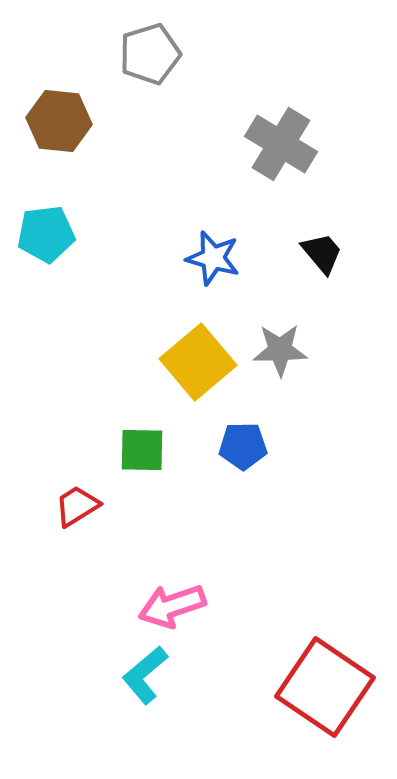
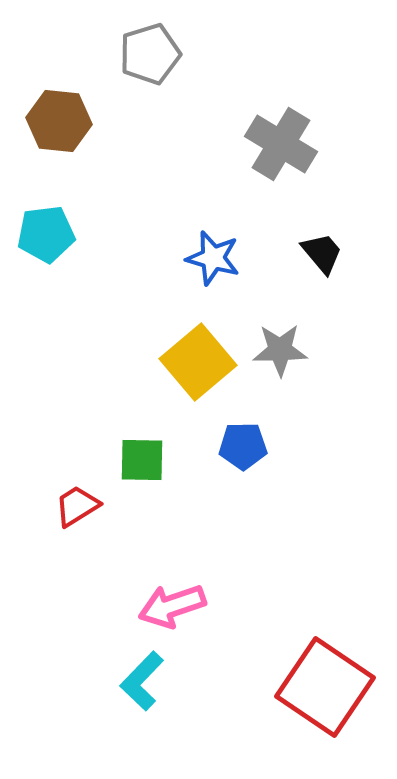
green square: moved 10 px down
cyan L-shape: moved 3 px left, 6 px down; rotated 6 degrees counterclockwise
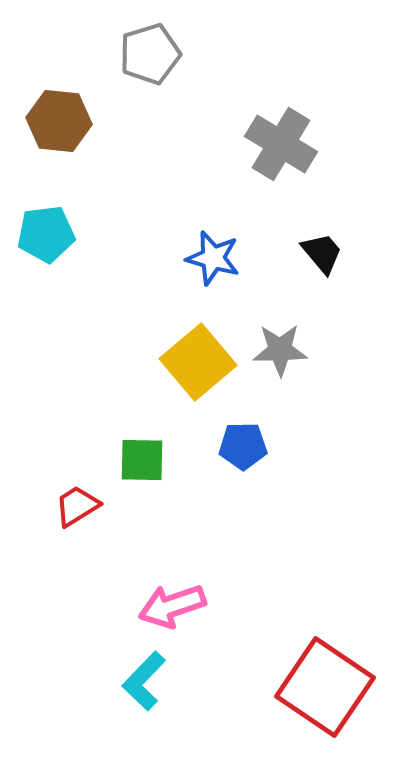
cyan L-shape: moved 2 px right
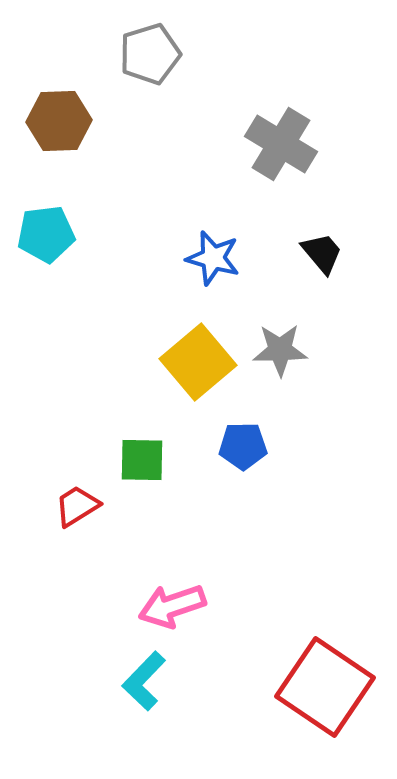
brown hexagon: rotated 8 degrees counterclockwise
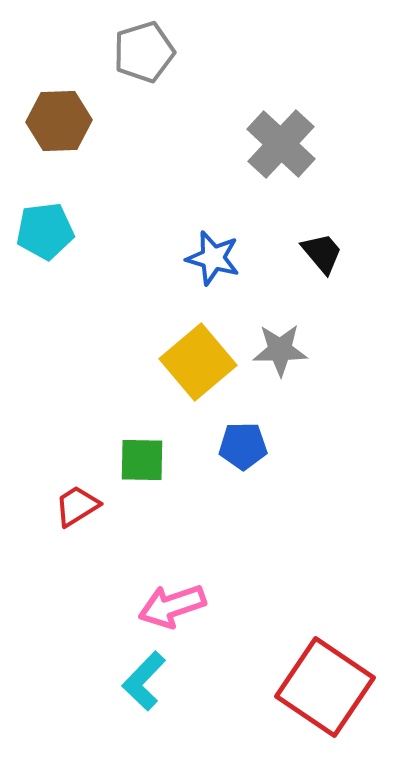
gray pentagon: moved 6 px left, 2 px up
gray cross: rotated 12 degrees clockwise
cyan pentagon: moved 1 px left, 3 px up
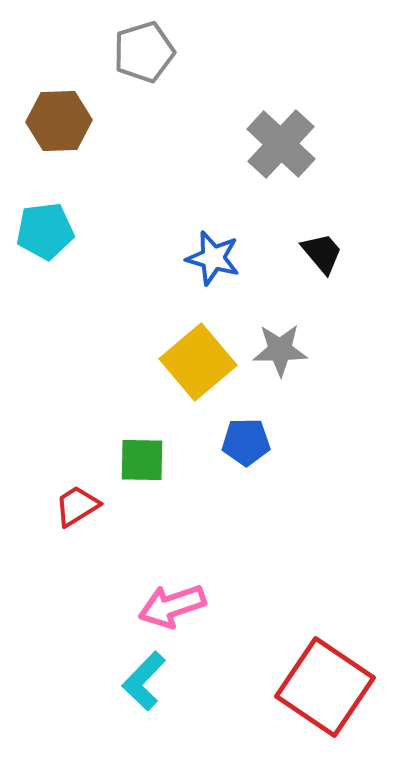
blue pentagon: moved 3 px right, 4 px up
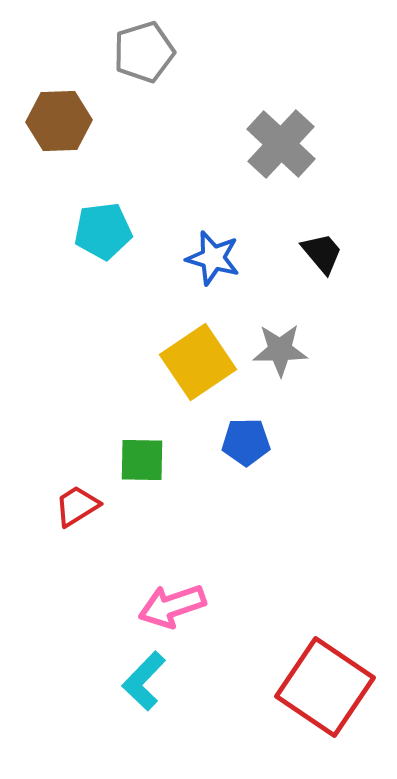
cyan pentagon: moved 58 px right
yellow square: rotated 6 degrees clockwise
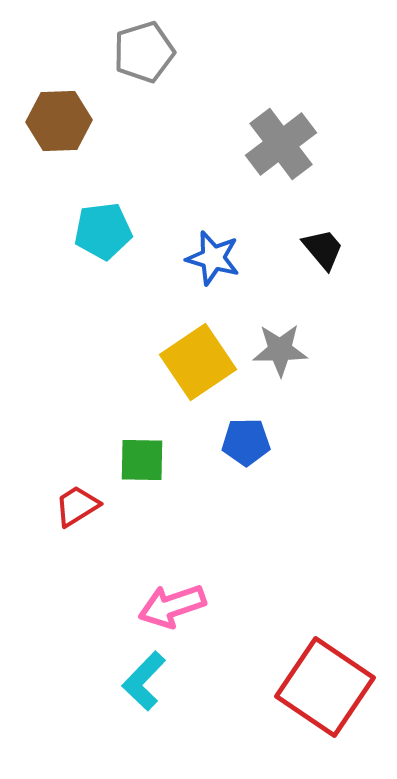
gray cross: rotated 10 degrees clockwise
black trapezoid: moved 1 px right, 4 px up
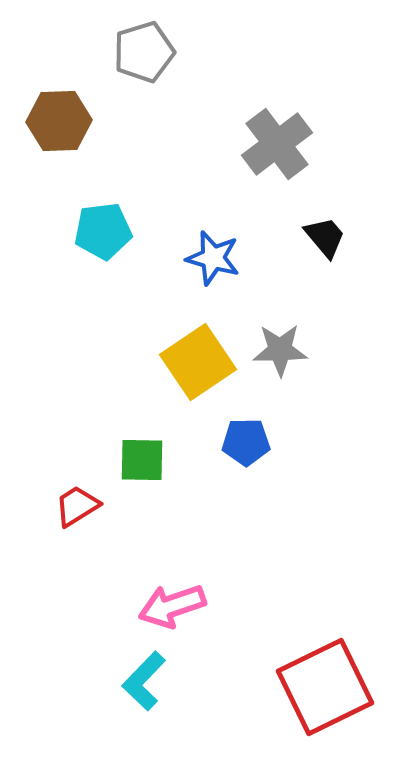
gray cross: moved 4 px left
black trapezoid: moved 2 px right, 12 px up
red square: rotated 30 degrees clockwise
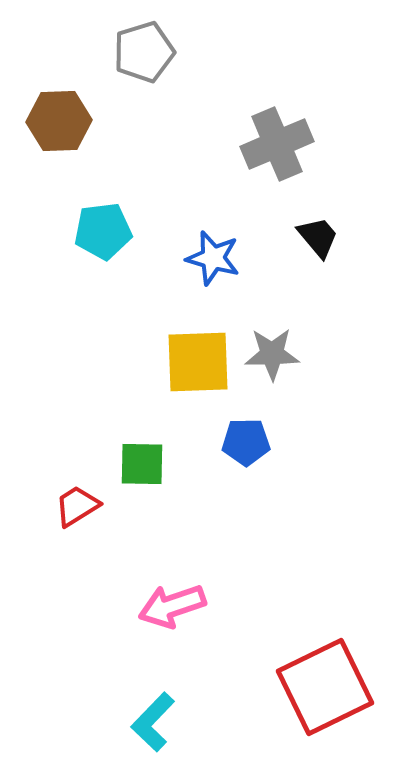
gray cross: rotated 14 degrees clockwise
black trapezoid: moved 7 px left
gray star: moved 8 px left, 4 px down
yellow square: rotated 32 degrees clockwise
green square: moved 4 px down
cyan L-shape: moved 9 px right, 41 px down
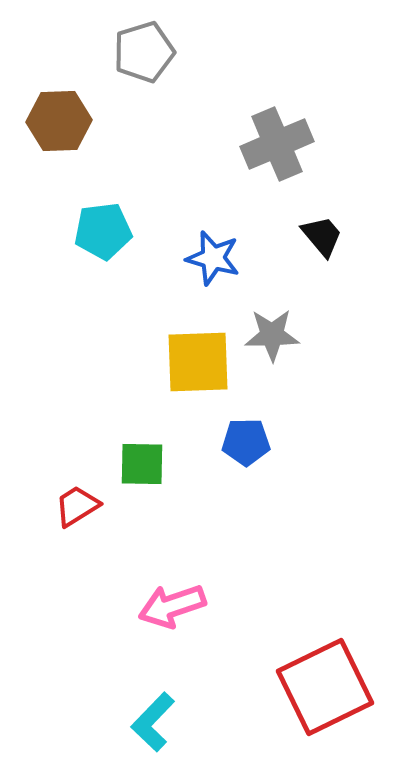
black trapezoid: moved 4 px right, 1 px up
gray star: moved 19 px up
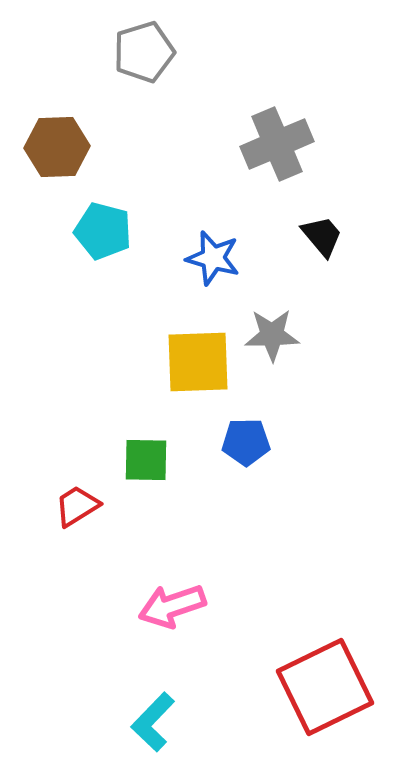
brown hexagon: moved 2 px left, 26 px down
cyan pentagon: rotated 22 degrees clockwise
green square: moved 4 px right, 4 px up
